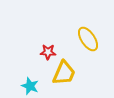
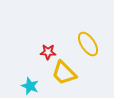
yellow ellipse: moved 5 px down
yellow trapezoid: rotated 112 degrees clockwise
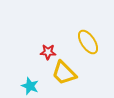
yellow ellipse: moved 2 px up
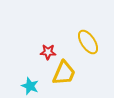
yellow trapezoid: rotated 112 degrees counterclockwise
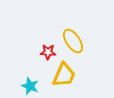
yellow ellipse: moved 15 px left, 1 px up
yellow trapezoid: moved 2 px down
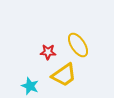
yellow ellipse: moved 5 px right, 4 px down
yellow trapezoid: rotated 32 degrees clockwise
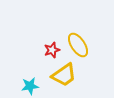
red star: moved 4 px right, 2 px up; rotated 21 degrees counterclockwise
cyan star: rotated 30 degrees counterclockwise
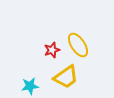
yellow trapezoid: moved 2 px right, 2 px down
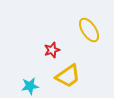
yellow ellipse: moved 11 px right, 15 px up
yellow trapezoid: moved 2 px right, 1 px up
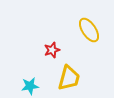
yellow trapezoid: moved 1 px right, 2 px down; rotated 40 degrees counterclockwise
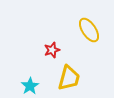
cyan star: rotated 24 degrees counterclockwise
